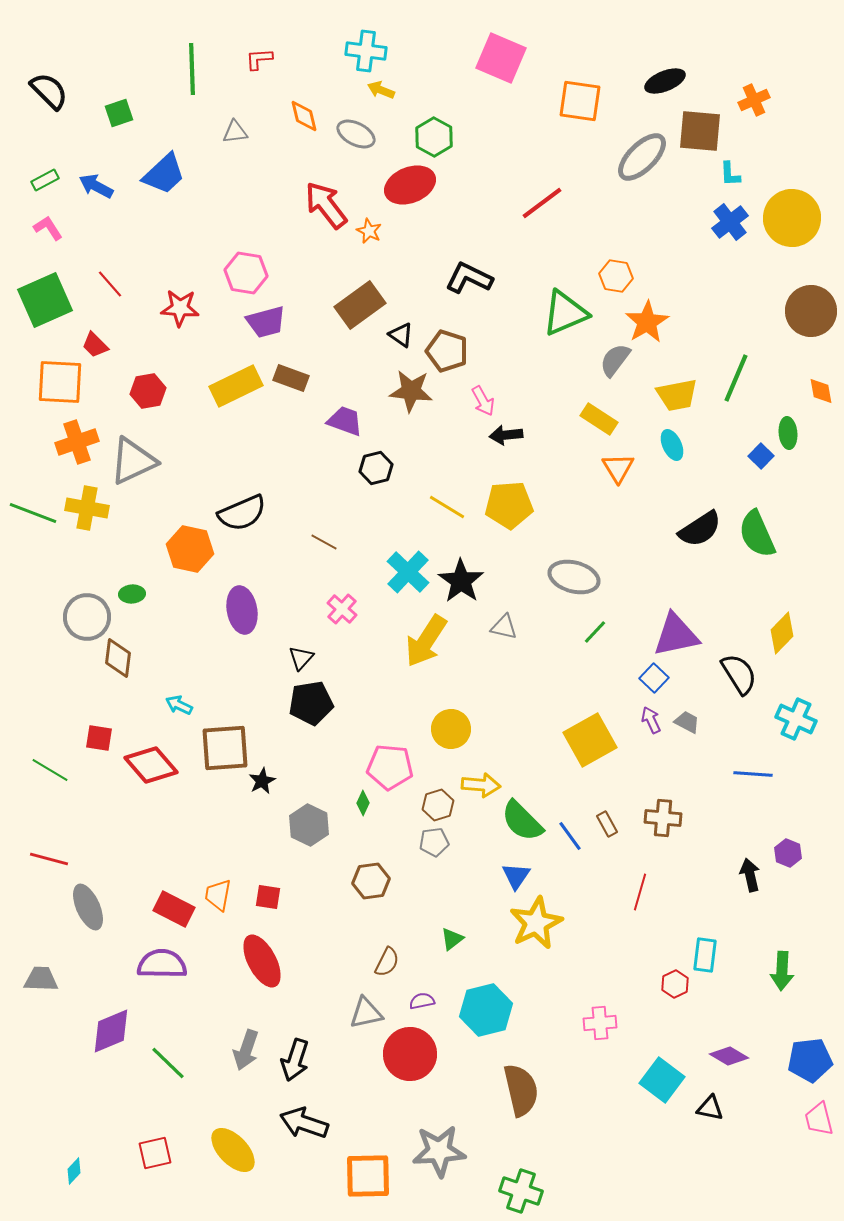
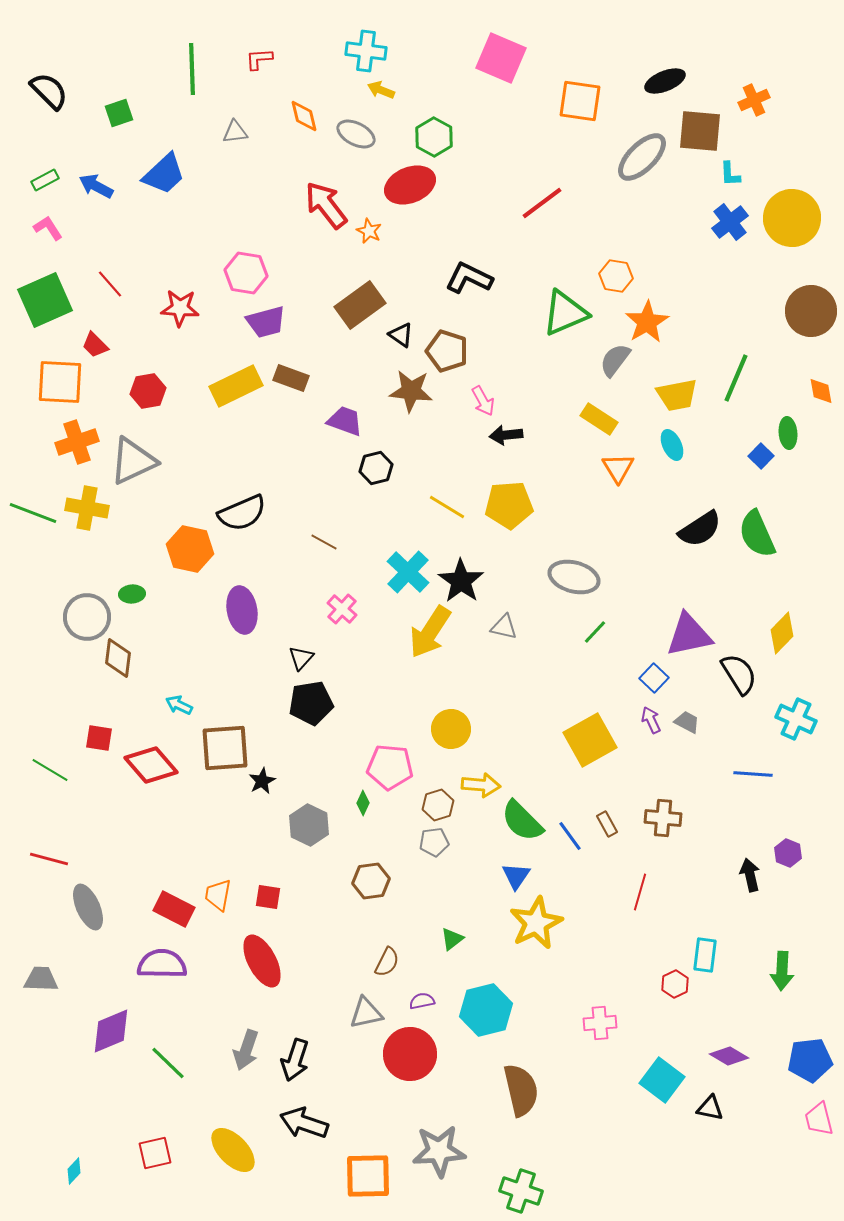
purple triangle at (676, 635): moved 13 px right
yellow arrow at (426, 641): moved 4 px right, 9 px up
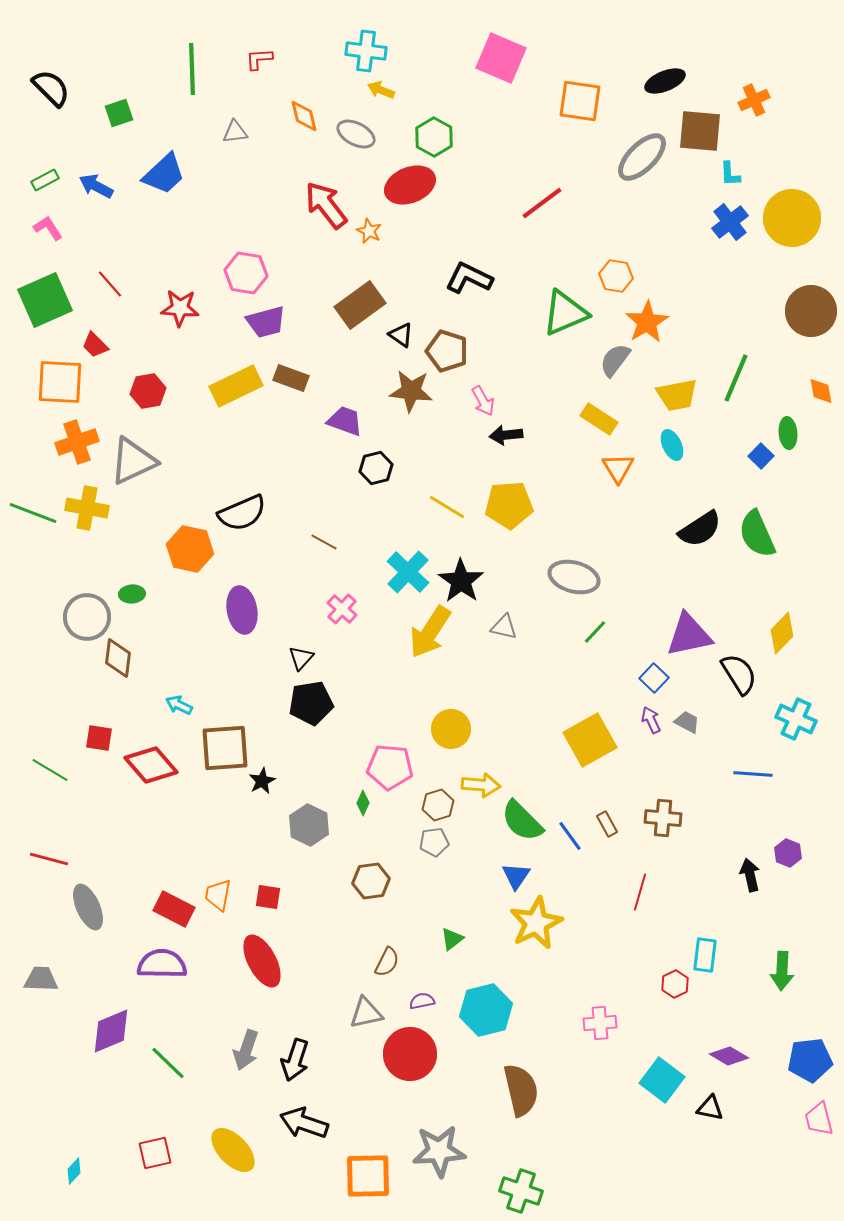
black semicircle at (49, 91): moved 2 px right, 3 px up
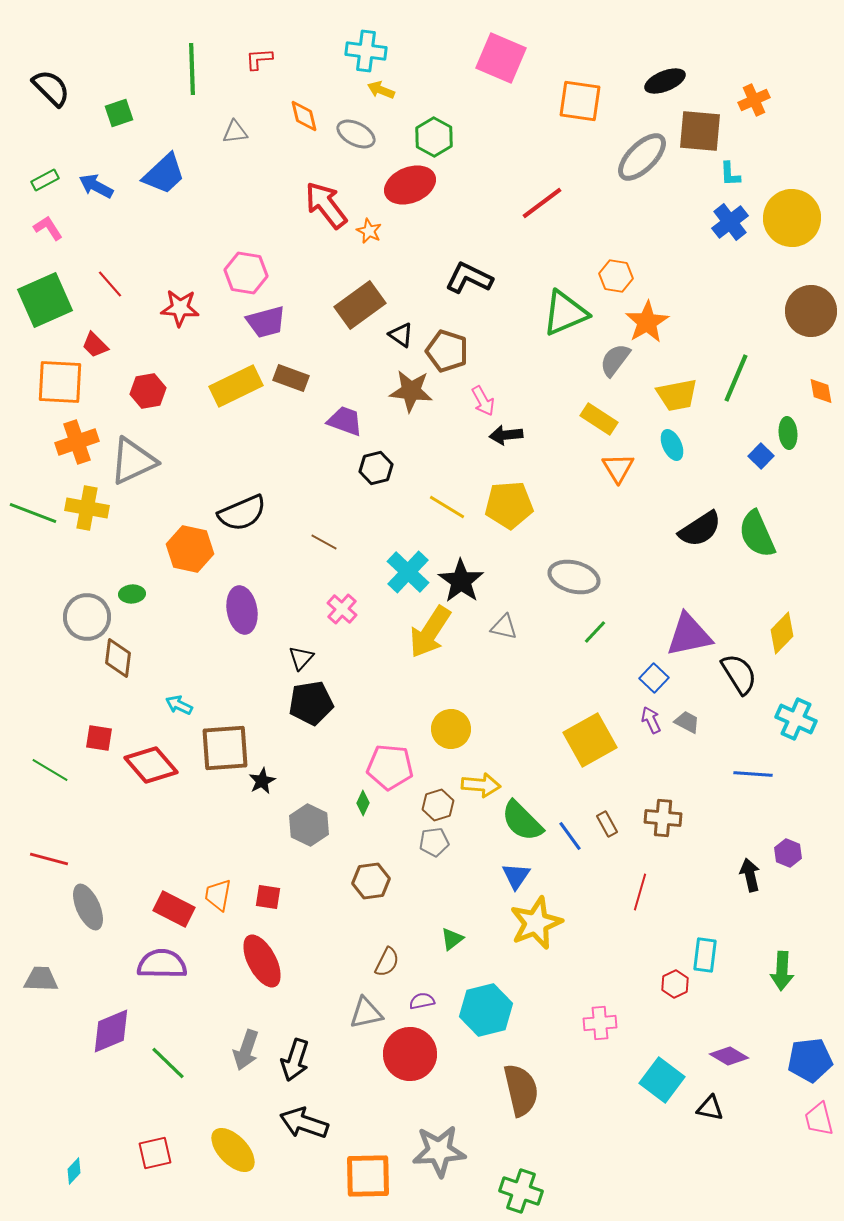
yellow star at (536, 923): rotated 4 degrees clockwise
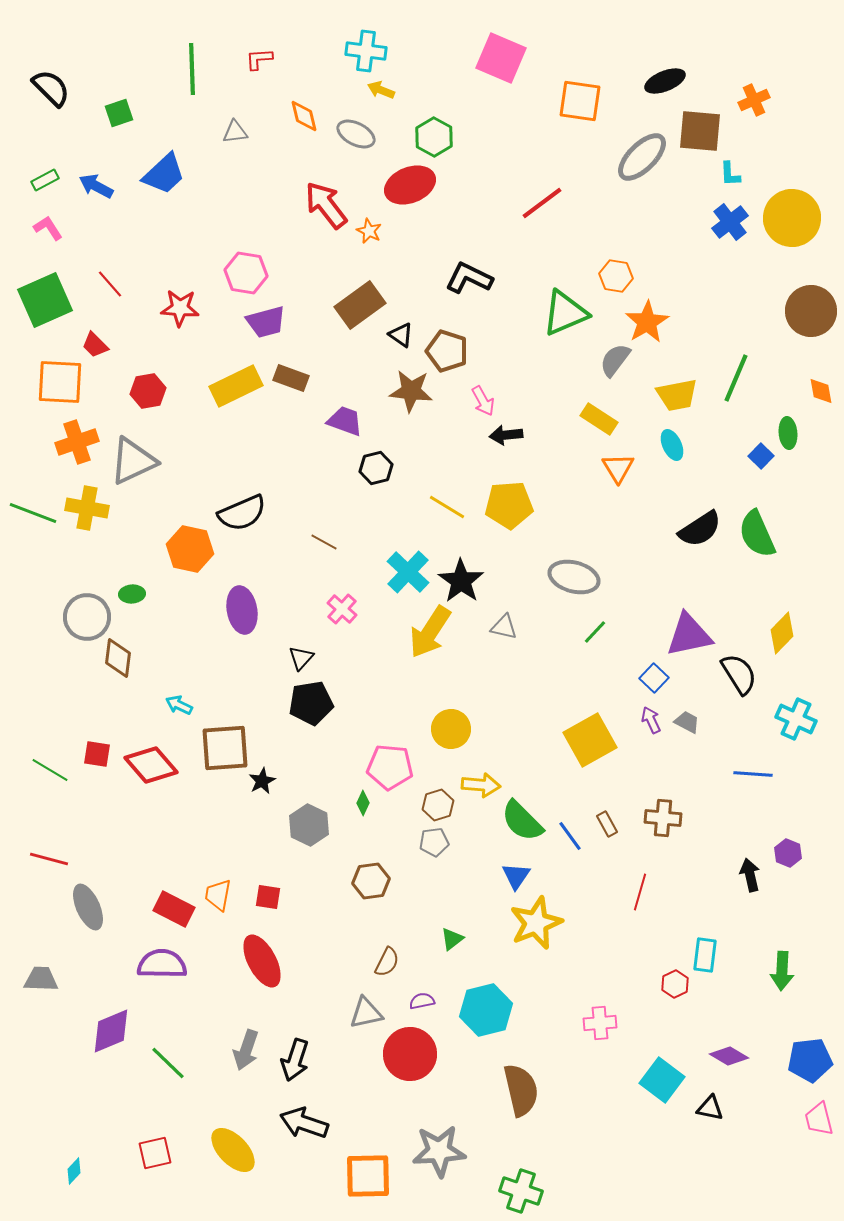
red square at (99, 738): moved 2 px left, 16 px down
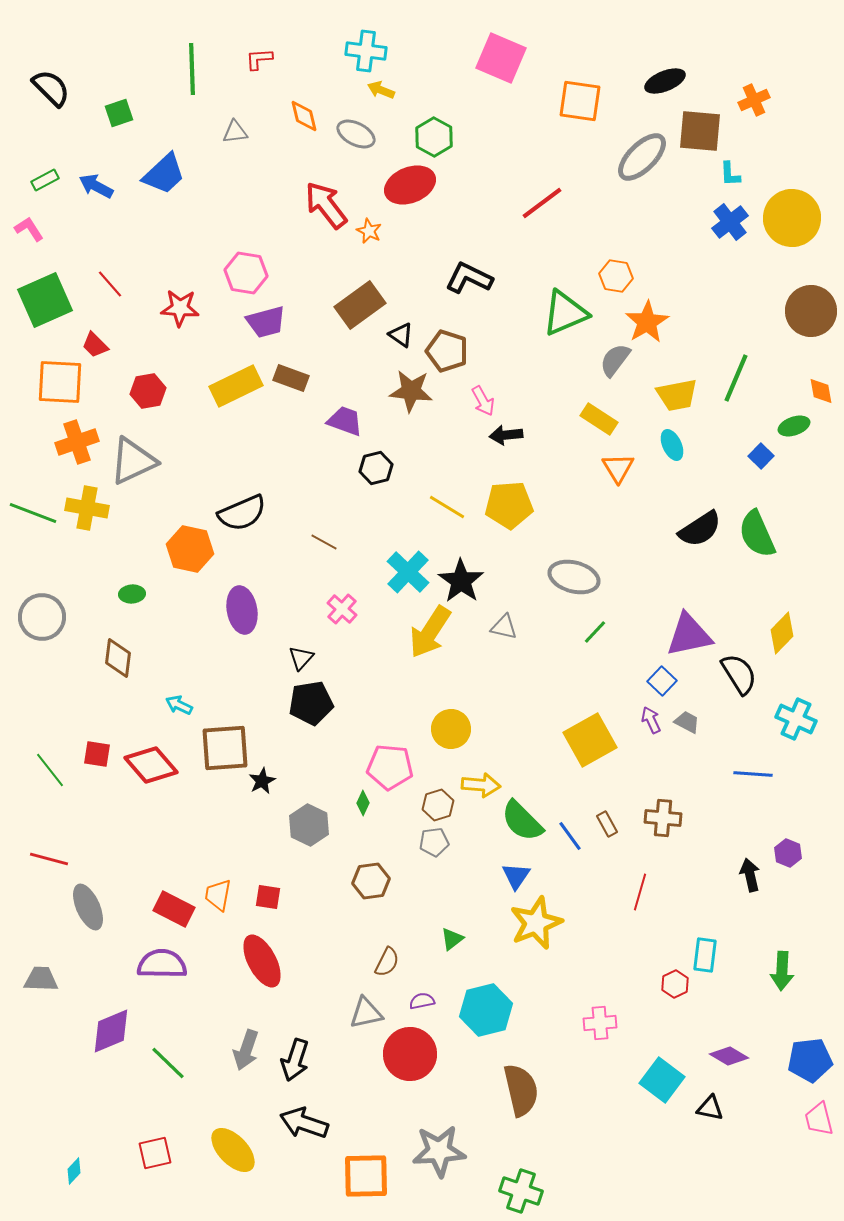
pink L-shape at (48, 228): moved 19 px left, 1 px down
green ellipse at (788, 433): moved 6 px right, 7 px up; rotated 76 degrees clockwise
gray circle at (87, 617): moved 45 px left
blue square at (654, 678): moved 8 px right, 3 px down
green line at (50, 770): rotated 21 degrees clockwise
orange square at (368, 1176): moved 2 px left
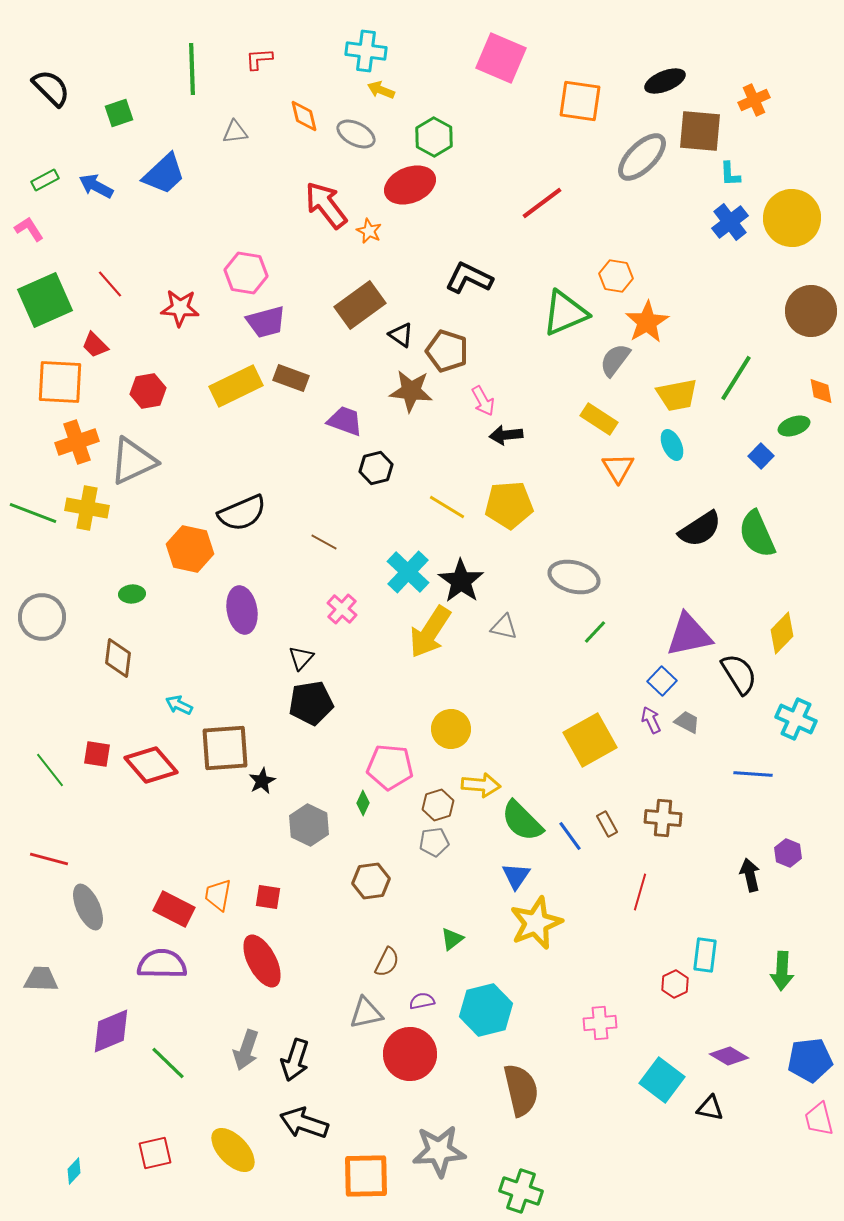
green line at (736, 378): rotated 9 degrees clockwise
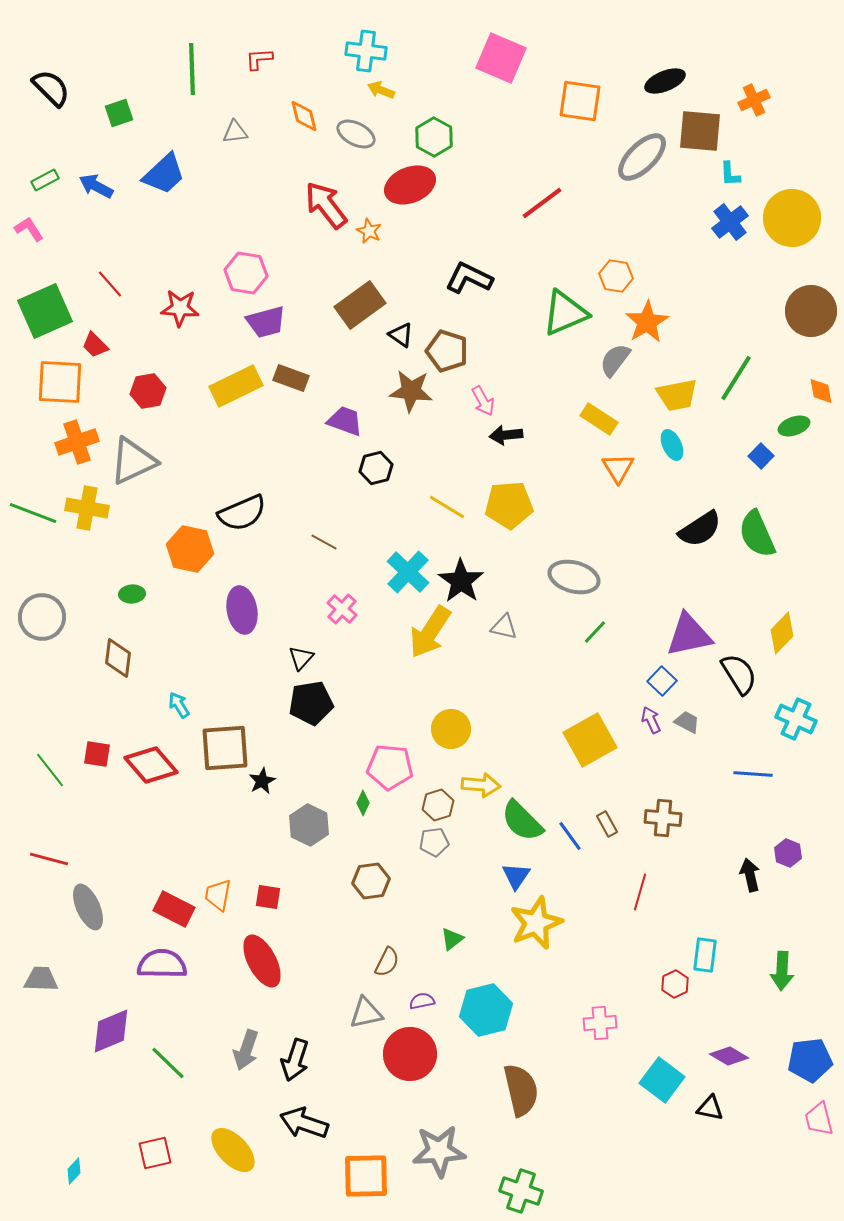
green square at (45, 300): moved 11 px down
cyan arrow at (179, 705): rotated 32 degrees clockwise
